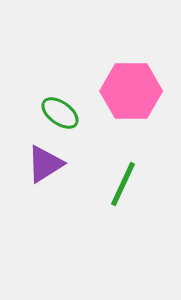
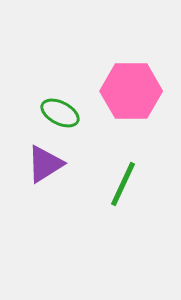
green ellipse: rotated 9 degrees counterclockwise
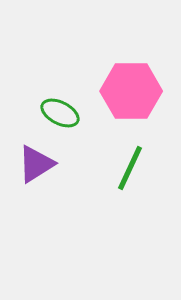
purple triangle: moved 9 px left
green line: moved 7 px right, 16 px up
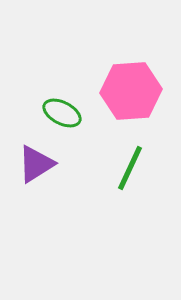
pink hexagon: rotated 4 degrees counterclockwise
green ellipse: moved 2 px right
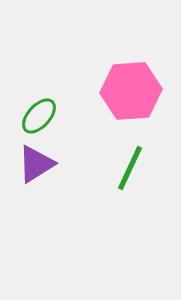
green ellipse: moved 23 px left, 3 px down; rotated 75 degrees counterclockwise
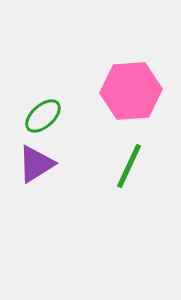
green ellipse: moved 4 px right; rotated 6 degrees clockwise
green line: moved 1 px left, 2 px up
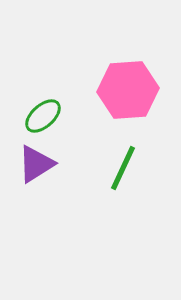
pink hexagon: moved 3 px left, 1 px up
green line: moved 6 px left, 2 px down
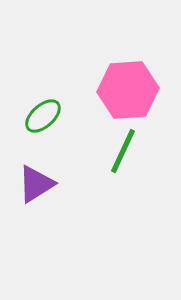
purple triangle: moved 20 px down
green line: moved 17 px up
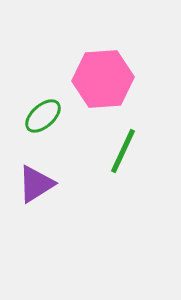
pink hexagon: moved 25 px left, 11 px up
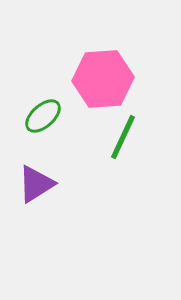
green line: moved 14 px up
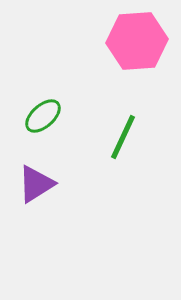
pink hexagon: moved 34 px right, 38 px up
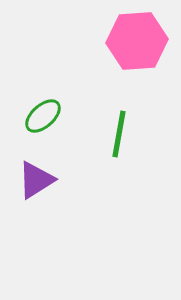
green line: moved 4 px left, 3 px up; rotated 15 degrees counterclockwise
purple triangle: moved 4 px up
